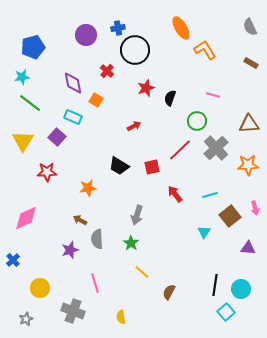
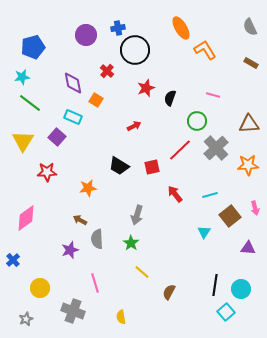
pink diamond at (26, 218): rotated 12 degrees counterclockwise
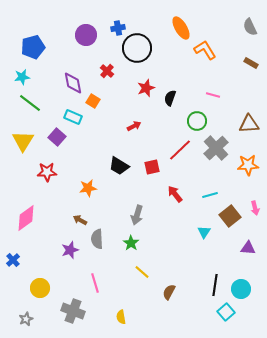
black circle at (135, 50): moved 2 px right, 2 px up
orange square at (96, 100): moved 3 px left, 1 px down
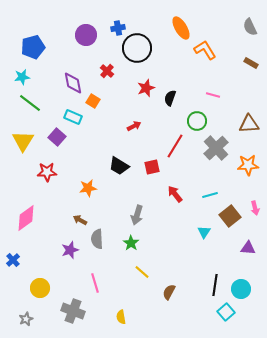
red line at (180, 150): moved 5 px left, 4 px up; rotated 15 degrees counterclockwise
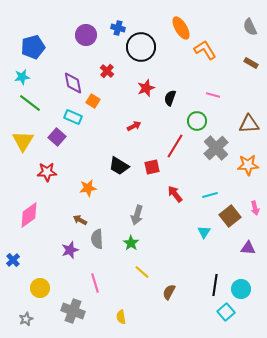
blue cross at (118, 28): rotated 24 degrees clockwise
black circle at (137, 48): moved 4 px right, 1 px up
pink diamond at (26, 218): moved 3 px right, 3 px up
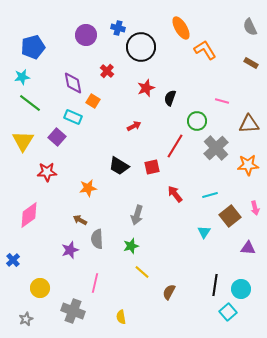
pink line at (213, 95): moved 9 px right, 6 px down
green star at (131, 243): moved 3 px down; rotated 21 degrees clockwise
pink line at (95, 283): rotated 30 degrees clockwise
cyan square at (226, 312): moved 2 px right
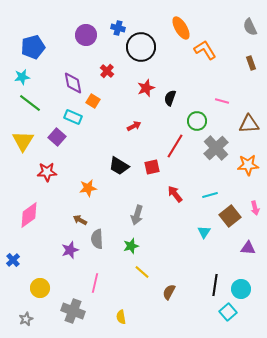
brown rectangle at (251, 63): rotated 40 degrees clockwise
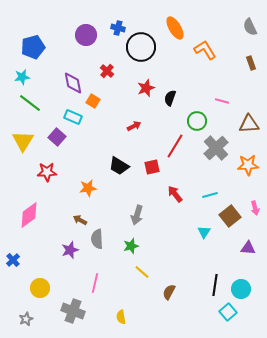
orange ellipse at (181, 28): moved 6 px left
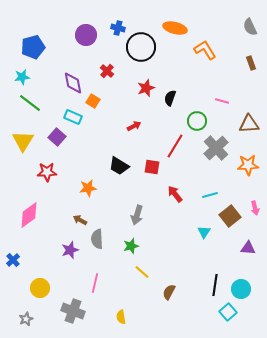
orange ellipse at (175, 28): rotated 45 degrees counterclockwise
red square at (152, 167): rotated 21 degrees clockwise
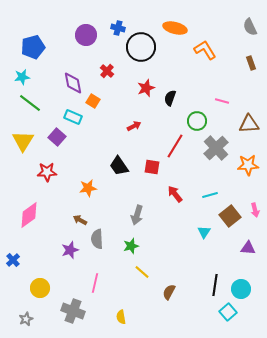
black trapezoid at (119, 166): rotated 25 degrees clockwise
pink arrow at (255, 208): moved 2 px down
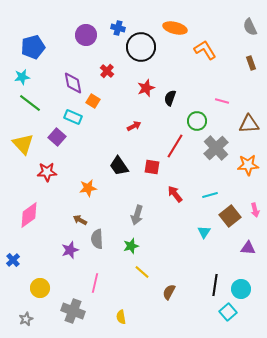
yellow triangle at (23, 141): moved 3 px down; rotated 15 degrees counterclockwise
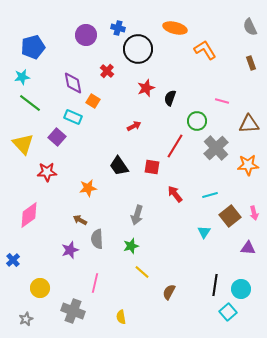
black circle at (141, 47): moved 3 px left, 2 px down
pink arrow at (255, 210): moved 1 px left, 3 px down
